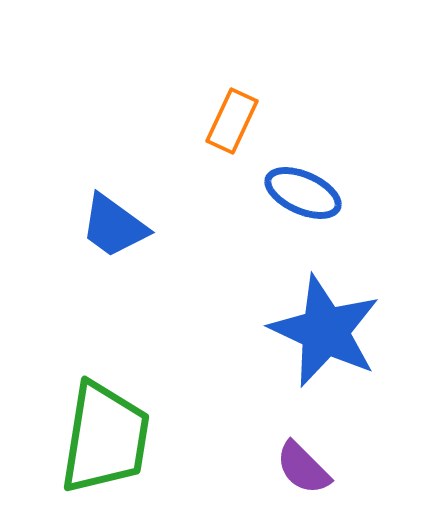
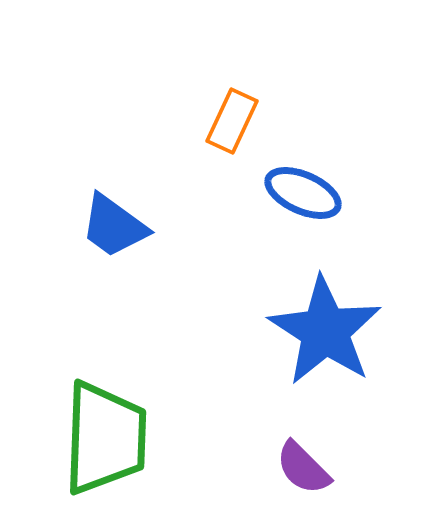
blue star: rotated 8 degrees clockwise
green trapezoid: rotated 7 degrees counterclockwise
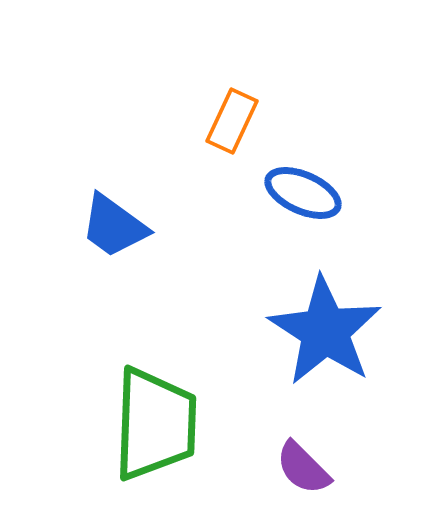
green trapezoid: moved 50 px right, 14 px up
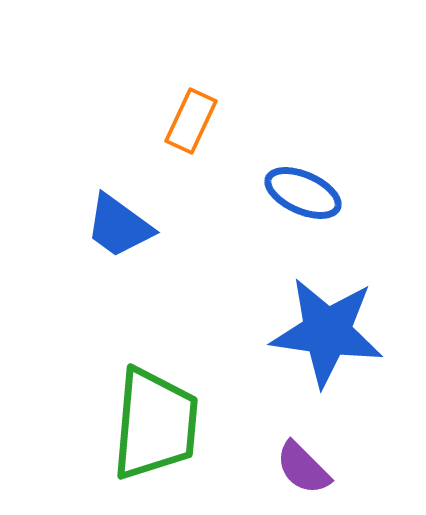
orange rectangle: moved 41 px left
blue trapezoid: moved 5 px right
blue star: moved 2 px right, 1 px down; rotated 25 degrees counterclockwise
green trapezoid: rotated 3 degrees clockwise
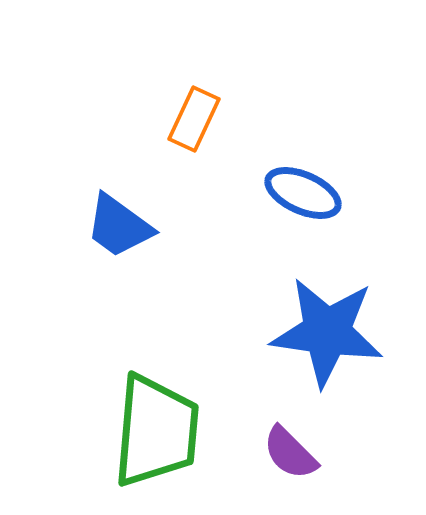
orange rectangle: moved 3 px right, 2 px up
green trapezoid: moved 1 px right, 7 px down
purple semicircle: moved 13 px left, 15 px up
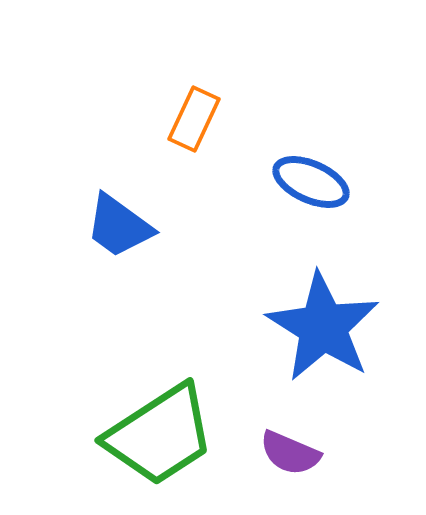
blue ellipse: moved 8 px right, 11 px up
blue star: moved 4 px left, 5 px up; rotated 24 degrees clockwise
green trapezoid: moved 4 px right, 4 px down; rotated 52 degrees clockwise
purple semicircle: rotated 22 degrees counterclockwise
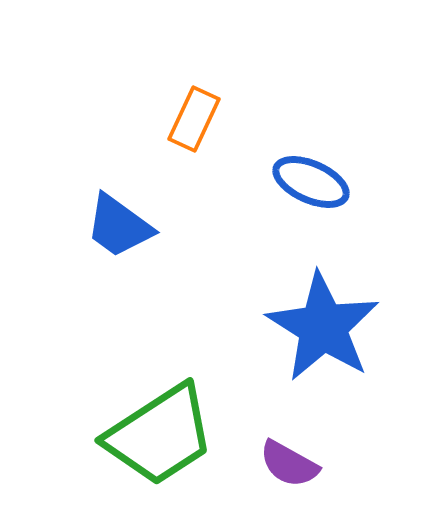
purple semicircle: moved 1 px left, 11 px down; rotated 6 degrees clockwise
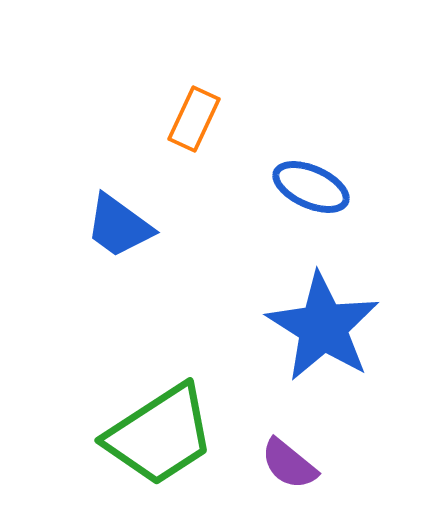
blue ellipse: moved 5 px down
purple semicircle: rotated 10 degrees clockwise
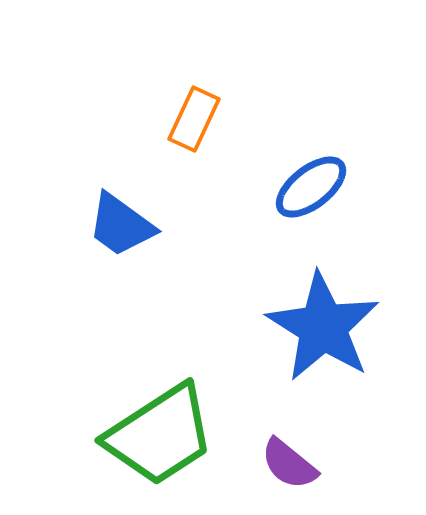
blue ellipse: rotated 62 degrees counterclockwise
blue trapezoid: moved 2 px right, 1 px up
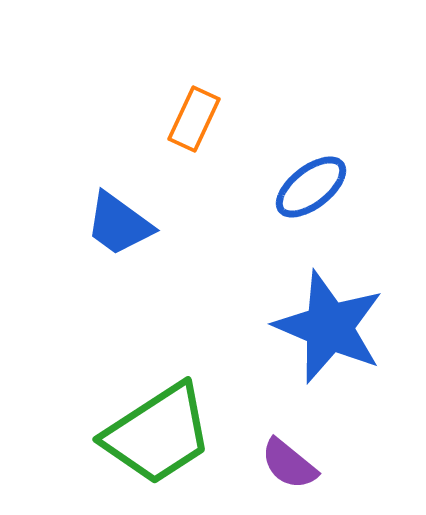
blue trapezoid: moved 2 px left, 1 px up
blue star: moved 6 px right; rotated 9 degrees counterclockwise
green trapezoid: moved 2 px left, 1 px up
